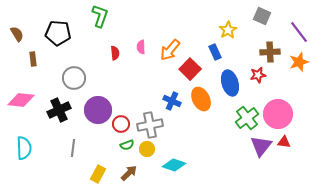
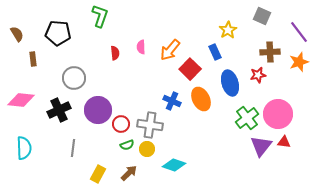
gray cross: rotated 20 degrees clockwise
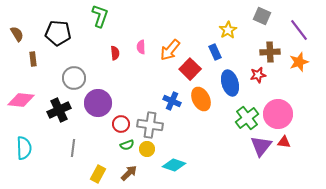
purple line: moved 2 px up
purple circle: moved 7 px up
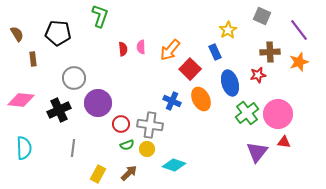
red semicircle: moved 8 px right, 4 px up
green cross: moved 5 px up
purple triangle: moved 4 px left, 6 px down
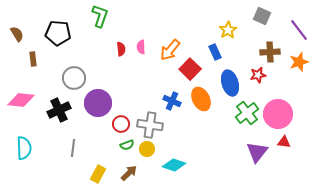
red semicircle: moved 2 px left
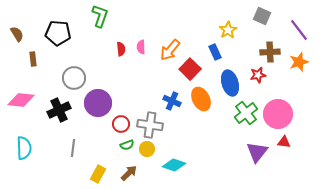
green cross: moved 1 px left
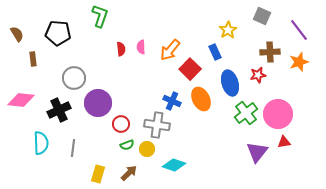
gray cross: moved 7 px right
red triangle: rotated 16 degrees counterclockwise
cyan semicircle: moved 17 px right, 5 px up
yellow rectangle: rotated 12 degrees counterclockwise
